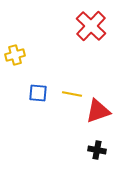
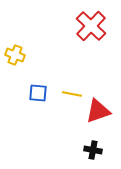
yellow cross: rotated 36 degrees clockwise
black cross: moved 4 px left
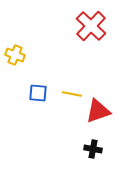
black cross: moved 1 px up
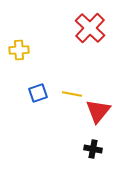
red cross: moved 1 px left, 2 px down
yellow cross: moved 4 px right, 5 px up; rotated 24 degrees counterclockwise
blue square: rotated 24 degrees counterclockwise
red triangle: rotated 32 degrees counterclockwise
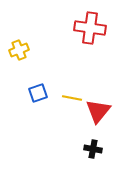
red cross: rotated 36 degrees counterclockwise
yellow cross: rotated 18 degrees counterclockwise
yellow line: moved 4 px down
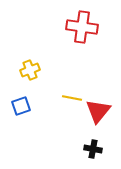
red cross: moved 8 px left, 1 px up
yellow cross: moved 11 px right, 20 px down
blue square: moved 17 px left, 13 px down
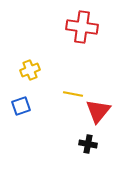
yellow line: moved 1 px right, 4 px up
black cross: moved 5 px left, 5 px up
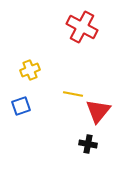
red cross: rotated 20 degrees clockwise
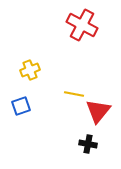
red cross: moved 2 px up
yellow line: moved 1 px right
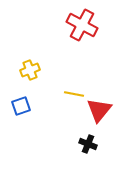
red triangle: moved 1 px right, 1 px up
black cross: rotated 12 degrees clockwise
